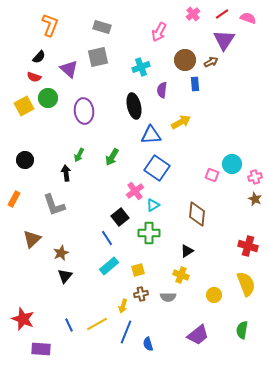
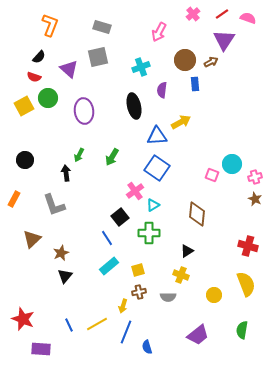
blue triangle at (151, 135): moved 6 px right, 1 px down
brown cross at (141, 294): moved 2 px left, 2 px up
blue semicircle at (148, 344): moved 1 px left, 3 px down
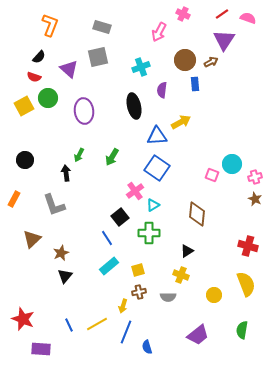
pink cross at (193, 14): moved 10 px left; rotated 24 degrees counterclockwise
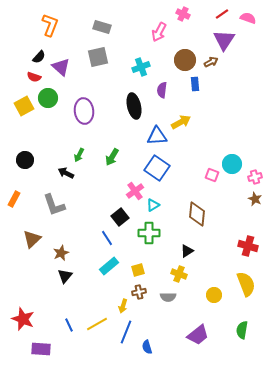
purple triangle at (69, 69): moved 8 px left, 2 px up
black arrow at (66, 173): rotated 56 degrees counterclockwise
yellow cross at (181, 275): moved 2 px left, 1 px up
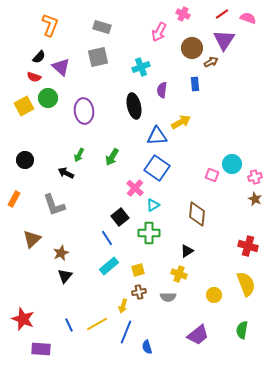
brown circle at (185, 60): moved 7 px right, 12 px up
pink cross at (135, 191): moved 3 px up; rotated 12 degrees counterclockwise
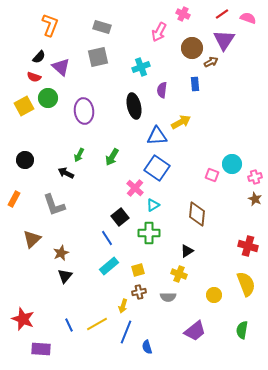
purple trapezoid at (198, 335): moved 3 px left, 4 px up
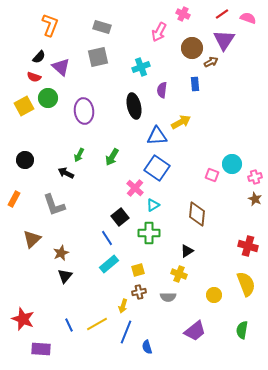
cyan rectangle at (109, 266): moved 2 px up
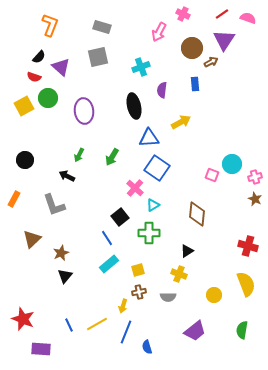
blue triangle at (157, 136): moved 8 px left, 2 px down
black arrow at (66, 173): moved 1 px right, 3 px down
